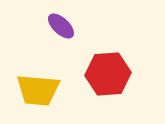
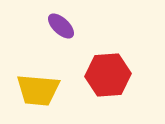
red hexagon: moved 1 px down
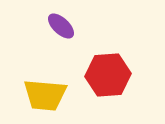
yellow trapezoid: moved 7 px right, 5 px down
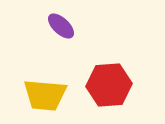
red hexagon: moved 1 px right, 10 px down
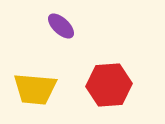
yellow trapezoid: moved 10 px left, 6 px up
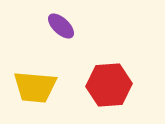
yellow trapezoid: moved 2 px up
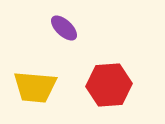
purple ellipse: moved 3 px right, 2 px down
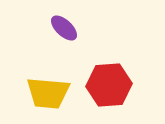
yellow trapezoid: moved 13 px right, 6 px down
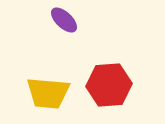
purple ellipse: moved 8 px up
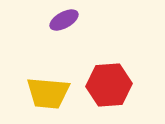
purple ellipse: rotated 72 degrees counterclockwise
